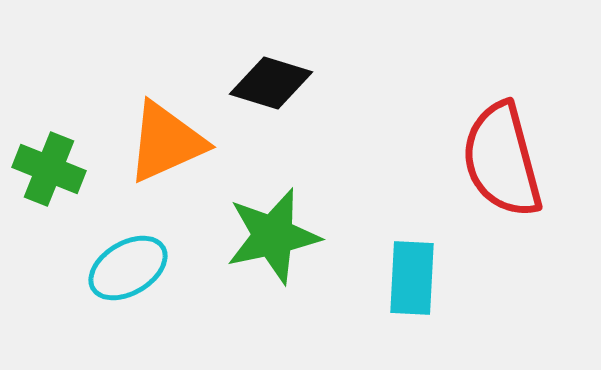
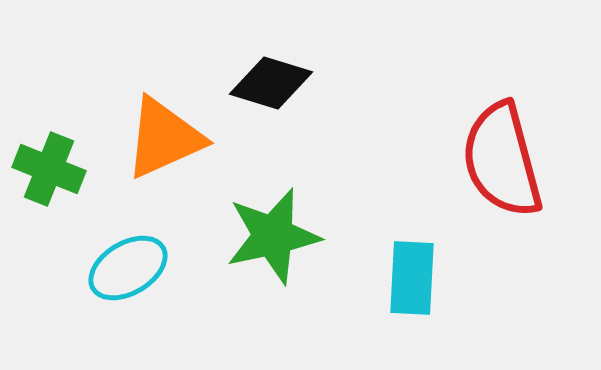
orange triangle: moved 2 px left, 4 px up
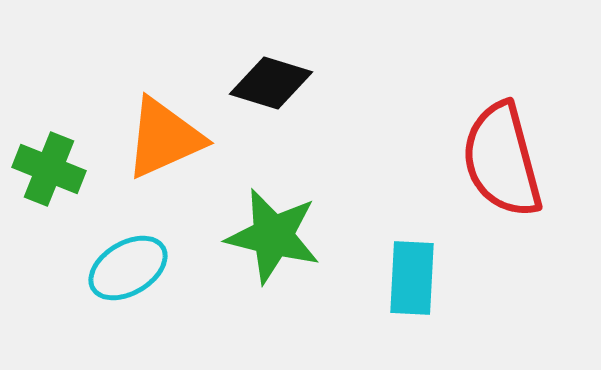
green star: rotated 26 degrees clockwise
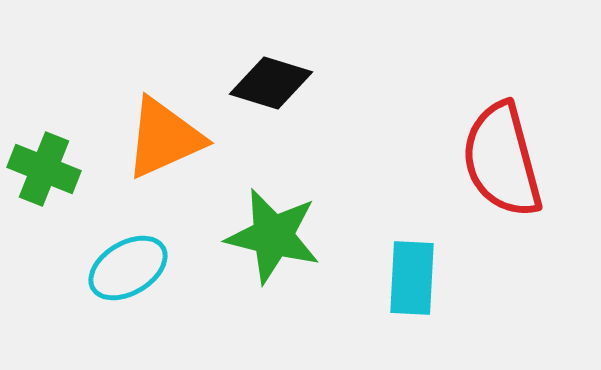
green cross: moved 5 px left
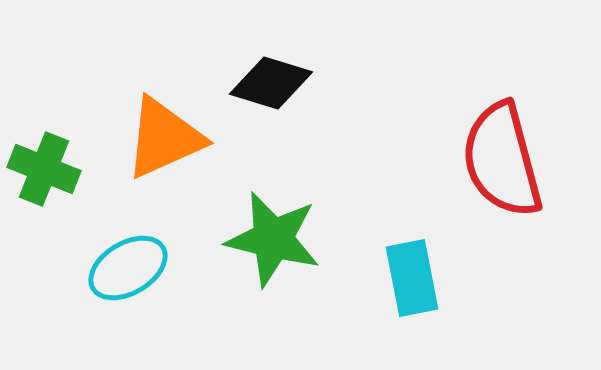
green star: moved 3 px down
cyan rectangle: rotated 14 degrees counterclockwise
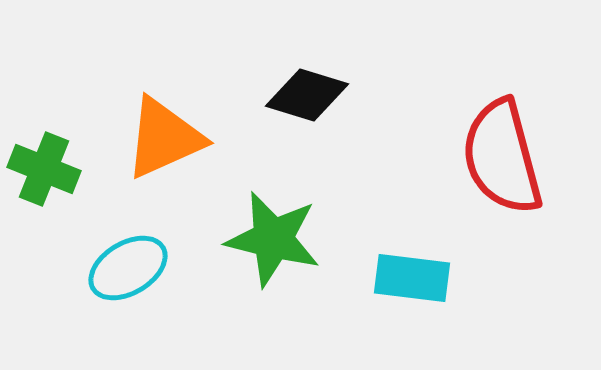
black diamond: moved 36 px right, 12 px down
red semicircle: moved 3 px up
cyan rectangle: rotated 72 degrees counterclockwise
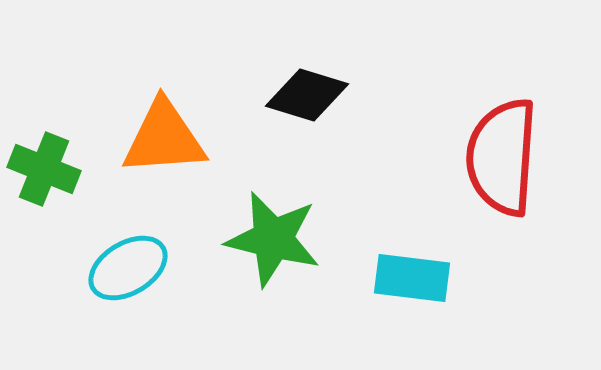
orange triangle: rotated 20 degrees clockwise
red semicircle: rotated 19 degrees clockwise
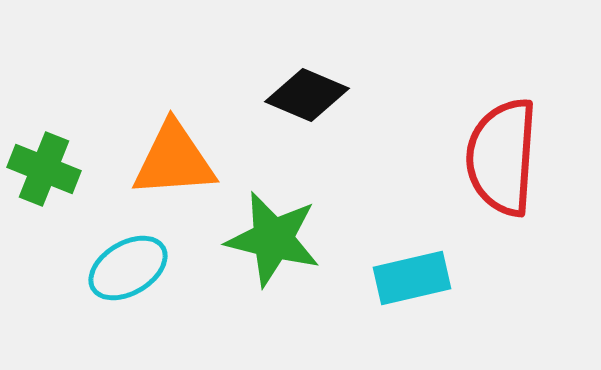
black diamond: rotated 6 degrees clockwise
orange triangle: moved 10 px right, 22 px down
cyan rectangle: rotated 20 degrees counterclockwise
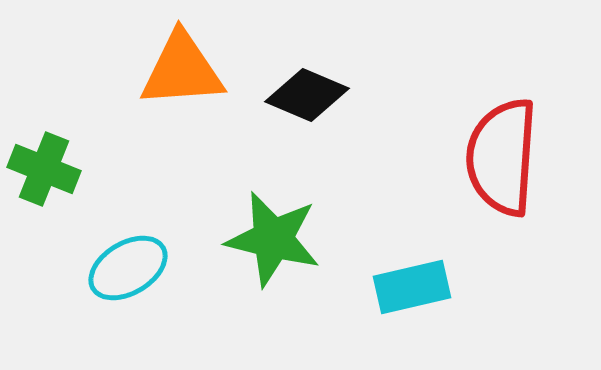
orange triangle: moved 8 px right, 90 px up
cyan rectangle: moved 9 px down
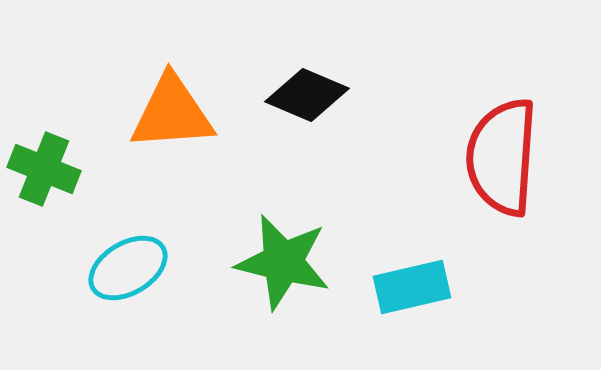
orange triangle: moved 10 px left, 43 px down
green star: moved 10 px right, 23 px down
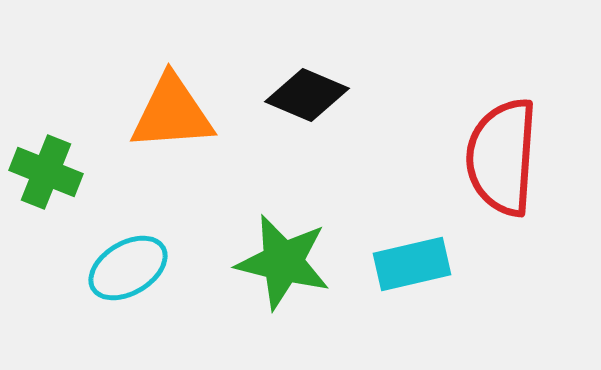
green cross: moved 2 px right, 3 px down
cyan rectangle: moved 23 px up
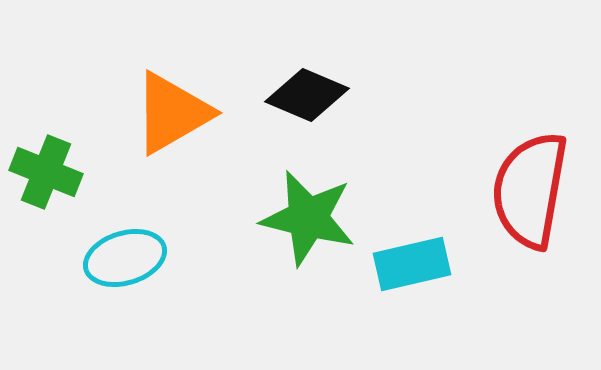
orange triangle: rotated 26 degrees counterclockwise
red semicircle: moved 28 px right, 33 px down; rotated 6 degrees clockwise
green star: moved 25 px right, 44 px up
cyan ellipse: moved 3 px left, 10 px up; rotated 14 degrees clockwise
